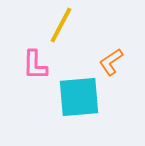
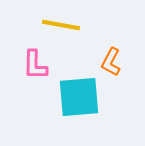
yellow line: rotated 72 degrees clockwise
orange L-shape: rotated 28 degrees counterclockwise
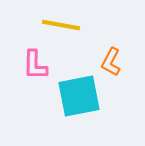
cyan square: moved 1 px up; rotated 6 degrees counterclockwise
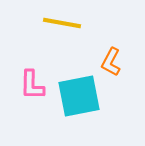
yellow line: moved 1 px right, 2 px up
pink L-shape: moved 3 px left, 20 px down
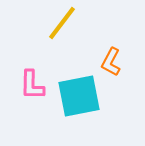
yellow line: rotated 63 degrees counterclockwise
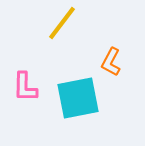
pink L-shape: moved 7 px left, 2 px down
cyan square: moved 1 px left, 2 px down
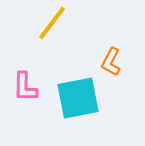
yellow line: moved 10 px left
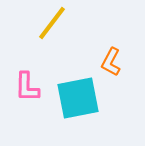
pink L-shape: moved 2 px right
